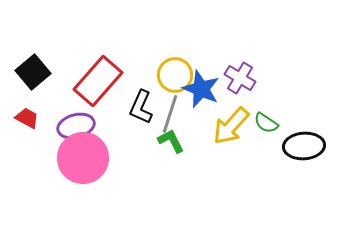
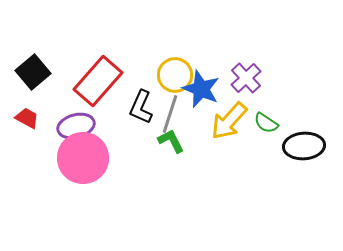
purple cross: moved 6 px right; rotated 16 degrees clockwise
yellow arrow: moved 2 px left, 5 px up
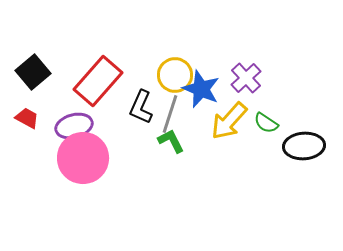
purple ellipse: moved 2 px left
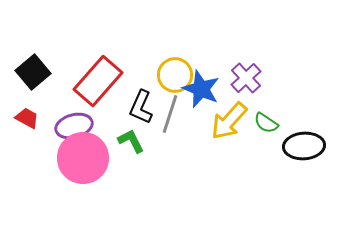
green L-shape: moved 40 px left
